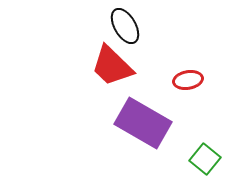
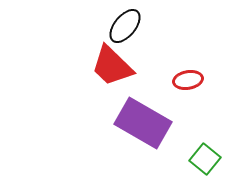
black ellipse: rotated 69 degrees clockwise
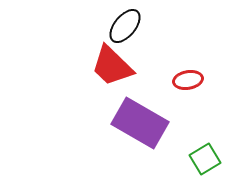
purple rectangle: moved 3 px left
green square: rotated 20 degrees clockwise
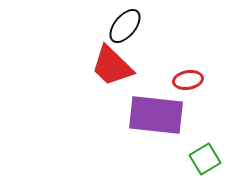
purple rectangle: moved 16 px right, 8 px up; rotated 24 degrees counterclockwise
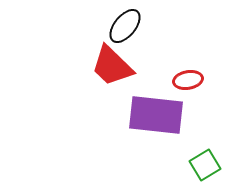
green square: moved 6 px down
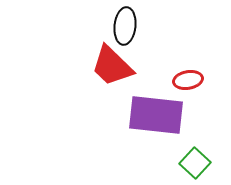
black ellipse: rotated 33 degrees counterclockwise
green square: moved 10 px left, 2 px up; rotated 16 degrees counterclockwise
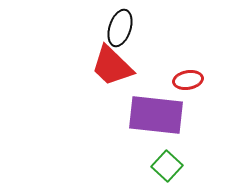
black ellipse: moved 5 px left, 2 px down; rotated 12 degrees clockwise
green square: moved 28 px left, 3 px down
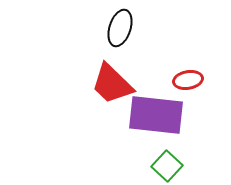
red trapezoid: moved 18 px down
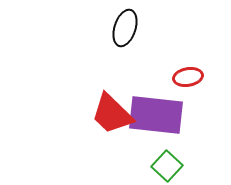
black ellipse: moved 5 px right
red ellipse: moved 3 px up
red trapezoid: moved 30 px down
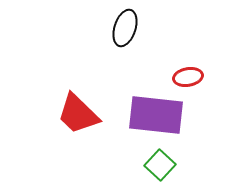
red trapezoid: moved 34 px left
green square: moved 7 px left, 1 px up
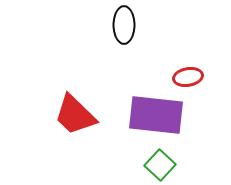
black ellipse: moved 1 px left, 3 px up; rotated 18 degrees counterclockwise
red trapezoid: moved 3 px left, 1 px down
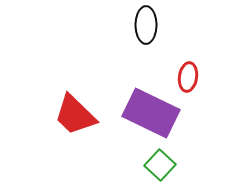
black ellipse: moved 22 px right
red ellipse: rotated 72 degrees counterclockwise
purple rectangle: moved 5 px left, 2 px up; rotated 20 degrees clockwise
